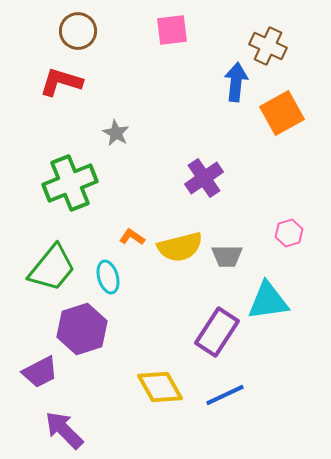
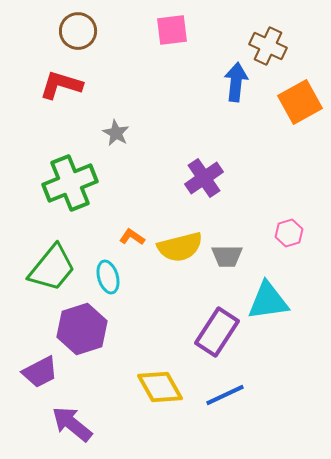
red L-shape: moved 3 px down
orange square: moved 18 px right, 11 px up
purple arrow: moved 8 px right, 6 px up; rotated 6 degrees counterclockwise
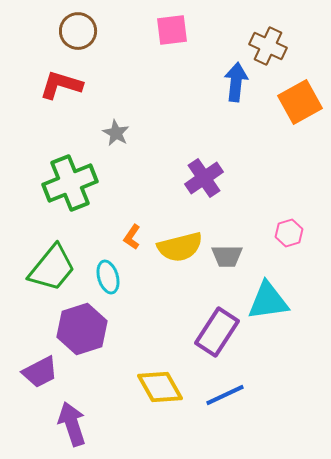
orange L-shape: rotated 90 degrees counterclockwise
purple arrow: rotated 33 degrees clockwise
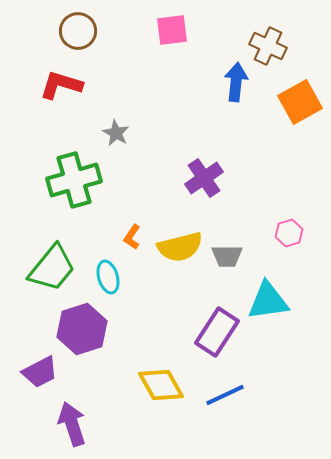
green cross: moved 4 px right, 3 px up; rotated 6 degrees clockwise
yellow diamond: moved 1 px right, 2 px up
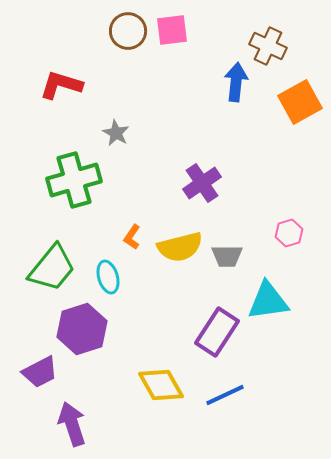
brown circle: moved 50 px right
purple cross: moved 2 px left, 5 px down
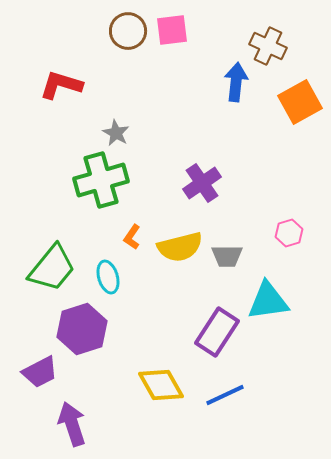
green cross: moved 27 px right
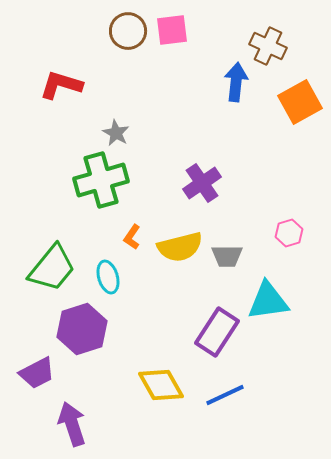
purple trapezoid: moved 3 px left, 1 px down
